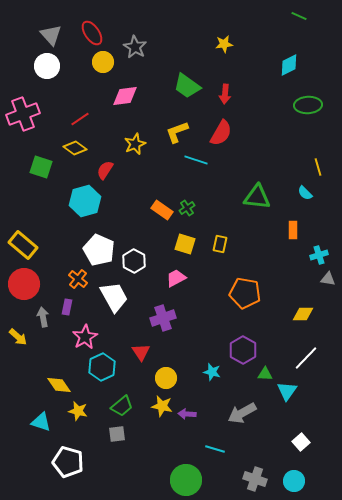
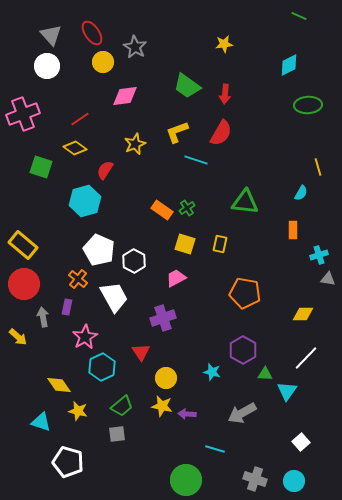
cyan semicircle at (305, 193): moved 4 px left; rotated 105 degrees counterclockwise
green triangle at (257, 197): moved 12 px left, 5 px down
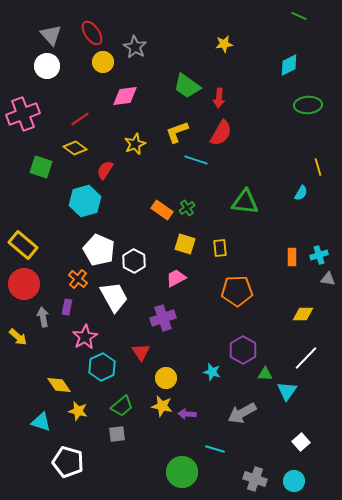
red arrow at (225, 94): moved 6 px left, 4 px down
orange rectangle at (293, 230): moved 1 px left, 27 px down
yellow rectangle at (220, 244): moved 4 px down; rotated 18 degrees counterclockwise
orange pentagon at (245, 293): moved 8 px left, 2 px up; rotated 12 degrees counterclockwise
green circle at (186, 480): moved 4 px left, 8 px up
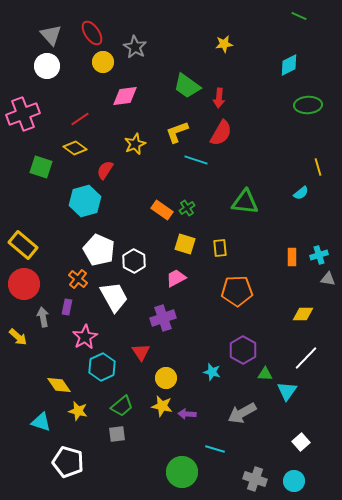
cyan semicircle at (301, 193): rotated 21 degrees clockwise
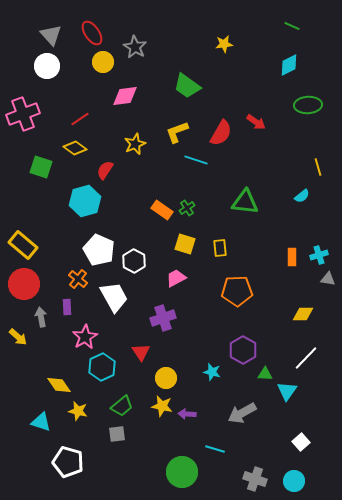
green line at (299, 16): moved 7 px left, 10 px down
red arrow at (219, 98): moved 37 px right, 24 px down; rotated 60 degrees counterclockwise
cyan semicircle at (301, 193): moved 1 px right, 3 px down
purple rectangle at (67, 307): rotated 14 degrees counterclockwise
gray arrow at (43, 317): moved 2 px left
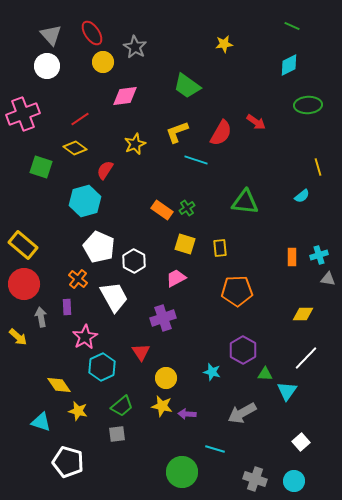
white pentagon at (99, 250): moved 3 px up
